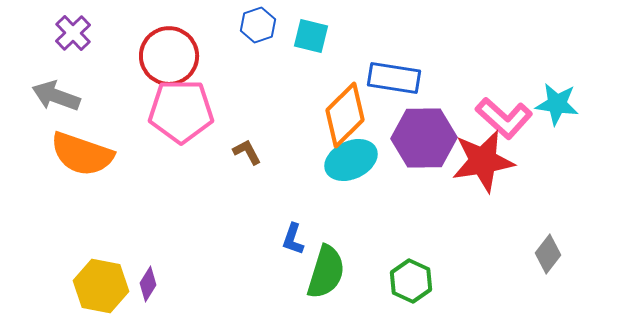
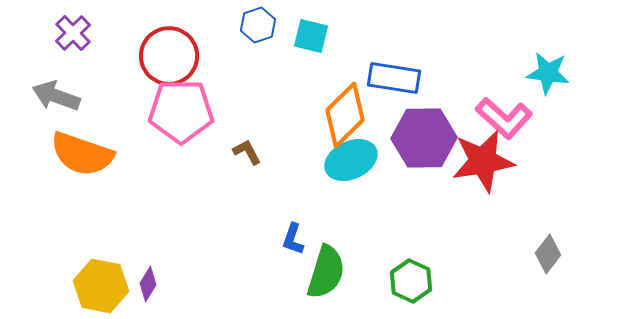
cyan star: moved 9 px left, 31 px up
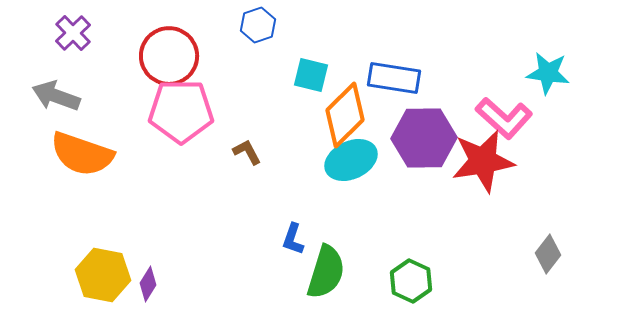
cyan square: moved 39 px down
yellow hexagon: moved 2 px right, 11 px up
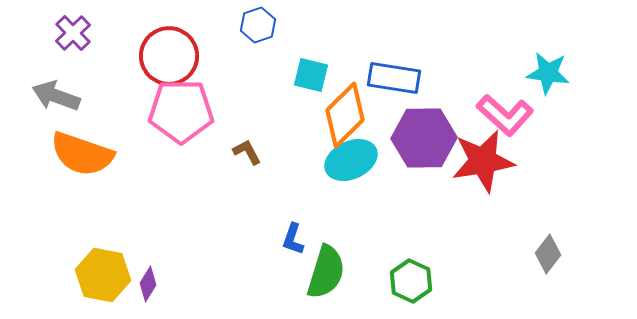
pink L-shape: moved 1 px right, 3 px up
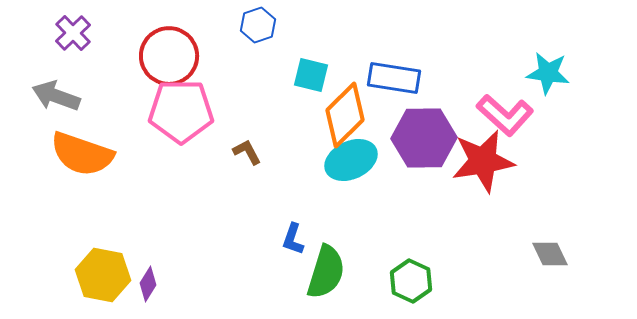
gray diamond: moved 2 px right; rotated 63 degrees counterclockwise
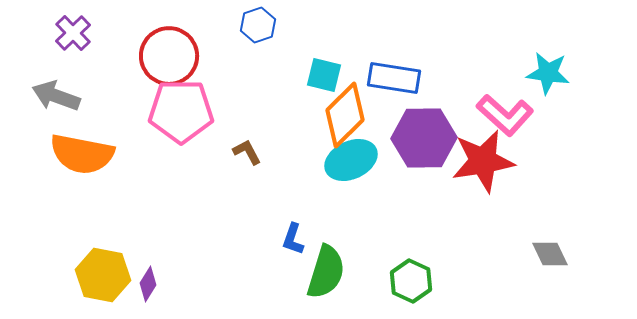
cyan square: moved 13 px right
orange semicircle: rotated 8 degrees counterclockwise
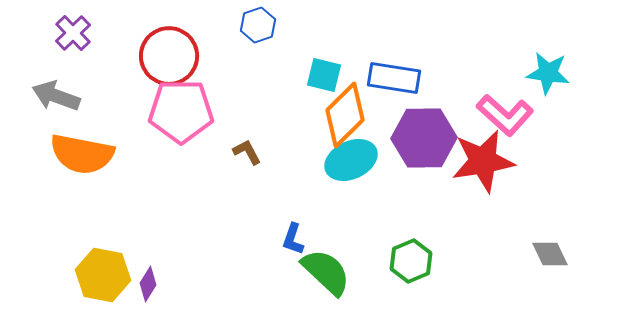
green semicircle: rotated 64 degrees counterclockwise
green hexagon: moved 20 px up; rotated 12 degrees clockwise
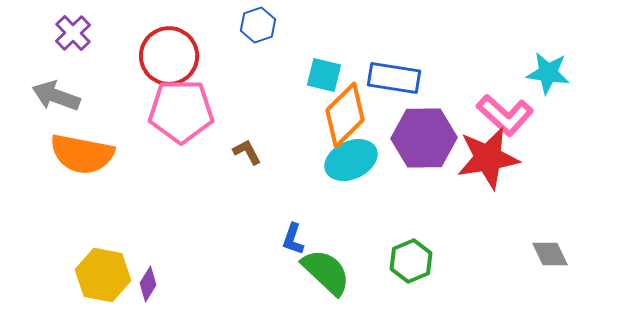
red star: moved 5 px right, 3 px up
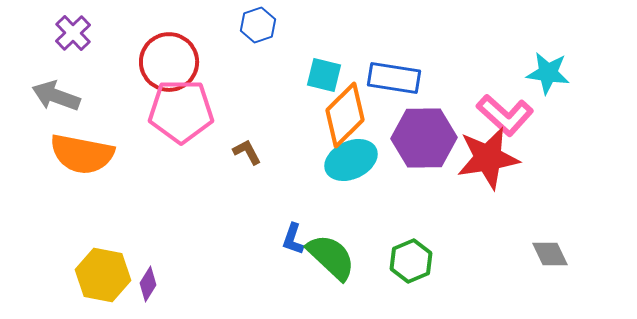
red circle: moved 6 px down
green semicircle: moved 5 px right, 15 px up
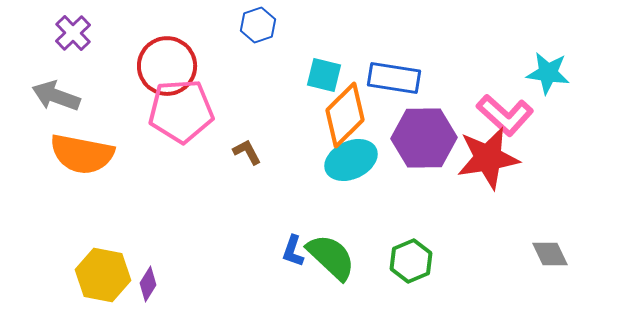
red circle: moved 2 px left, 4 px down
pink pentagon: rotated 4 degrees counterclockwise
blue L-shape: moved 12 px down
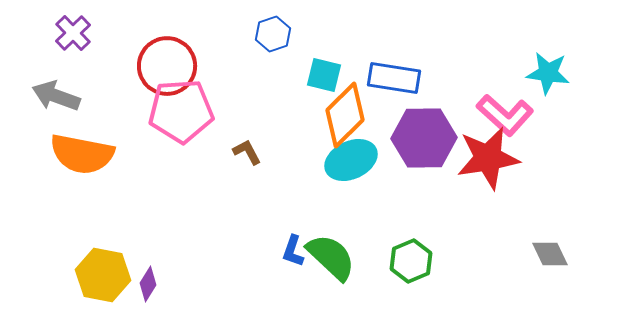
blue hexagon: moved 15 px right, 9 px down
